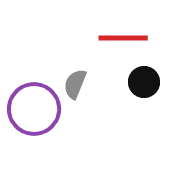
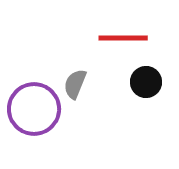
black circle: moved 2 px right
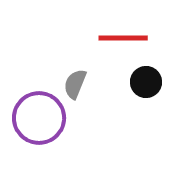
purple circle: moved 5 px right, 9 px down
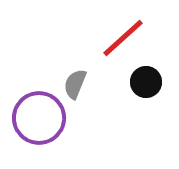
red line: rotated 42 degrees counterclockwise
